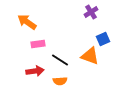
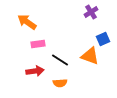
orange semicircle: moved 2 px down
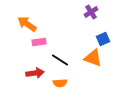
orange arrow: moved 2 px down
pink rectangle: moved 1 px right, 2 px up
orange triangle: moved 3 px right, 2 px down
red arrow: moved 2 px down
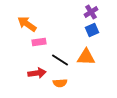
blue square: moved 11 px left, 9 px up
orange triangle: moved 7 px left, 1 px up; rotated 18 degrees counterclockwise
red arrow: moved 2 px right
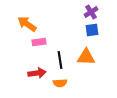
blue square: rotated 16 degrees clockwise
black line: rotated 48 degrees clockwise
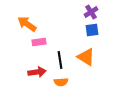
orange triangle: rotated 30 degrees clockwise
red arrow: moved 1 px up
orange semicircle: moved 1 px right, 1 px up
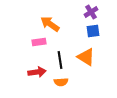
orange arrow: moved 23 px right
blue square: moved 1 px right, 1 px down
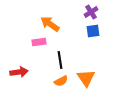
orange triangle: moved 21 px down; rotated 24 degrees clockwise
red arrow: moved 18 px left
orange semicircle: moved 1 px up; rotated 24 degrees counterclockwise
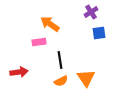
blue square: moved 6 px right, 2 px down
